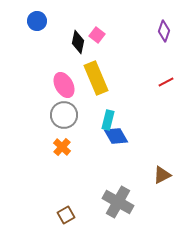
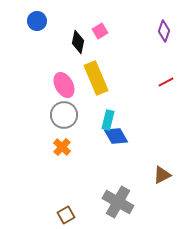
pink square: moved 3 px right, 4 px up; rotated 21 degrees clockwise
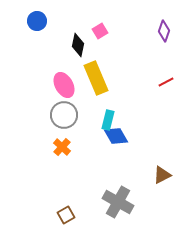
black diamond: moved 3 px down
